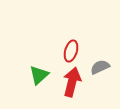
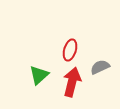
red ellipse: moved 1 px left, 1 px up
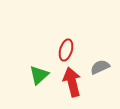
red ellipse: moved 4 px left
red arrow: rotated 28 degrees counterclockwise
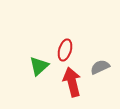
red ellipse: moved 1 px left
green triangle: moved 9 px up
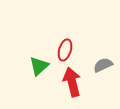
gray semicircle: moved 3 px right, 2 px up
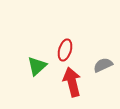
green triangle: moved 2 px left
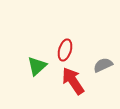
red arrow: moved 1 px right, 1 px up; rotated 20 degrees counterclockwise
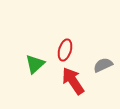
green triangle: moved 2 px left, 2 px up
